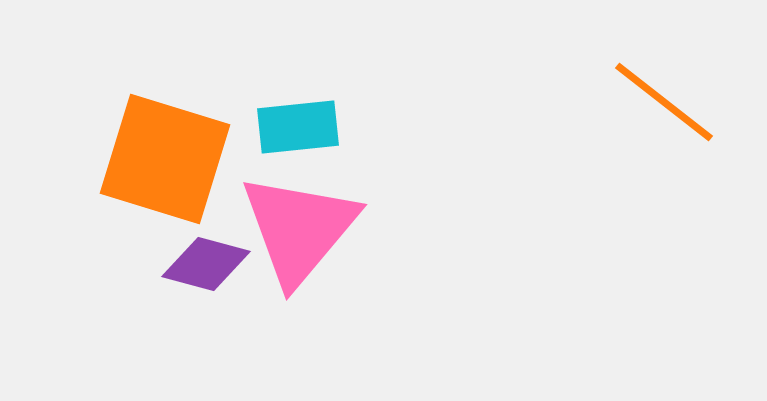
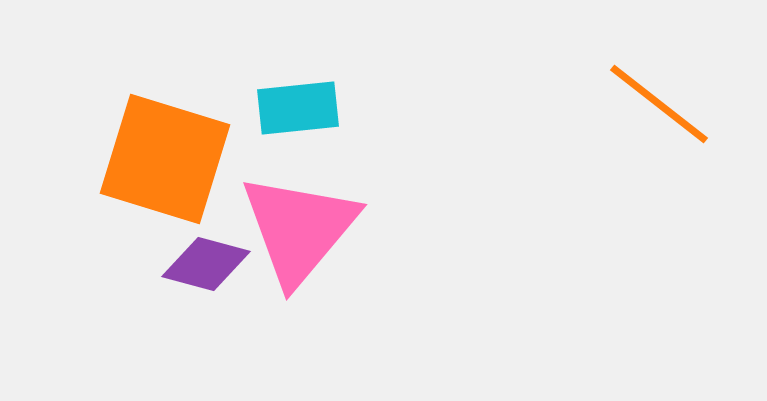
orange line: moved 5 px left, 2 px down
cyan rectangle: moved 19 px up
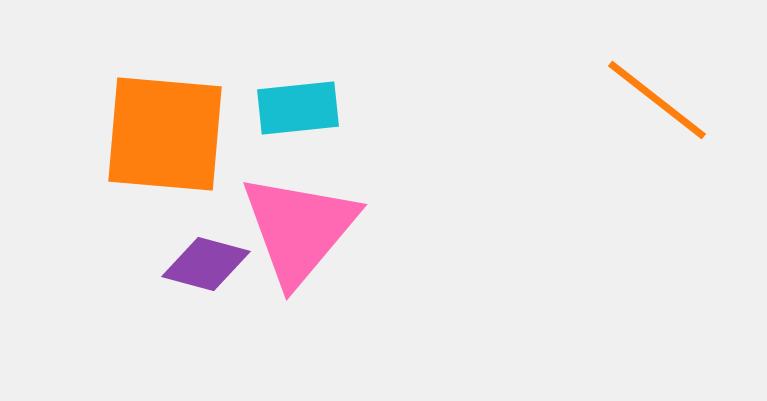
orange line: moved 2 px left, 4 px up
orange square: moved 25 px up; rotated 12 degrees counterclockwise
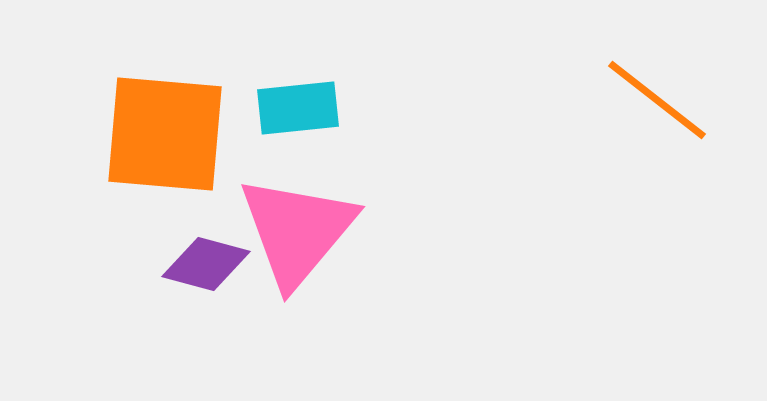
pink triangle: moved 2 px left, 2 px down
